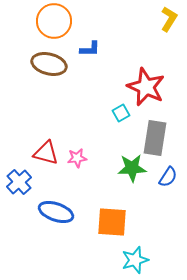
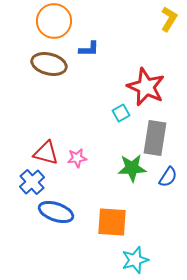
blue L-shape: moved 1 px left
blue cross: moved 13 px right
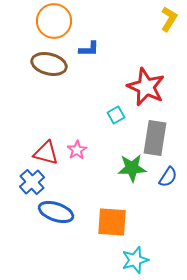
cyan square: moved 5 px left, 2 px down
pink star: moved 8 px up; rotated 24 degrees counterclockwise
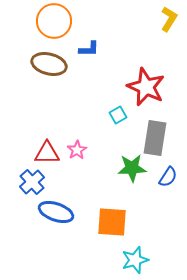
cyan square: moved 2 px right
red triangle: moved 1 px right; rotated 16 degrees counterclockwise
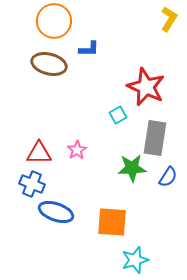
red triangle: moved 8 px left
blue cross: moved 2 px down; rotated 25 degrees counterclockwise
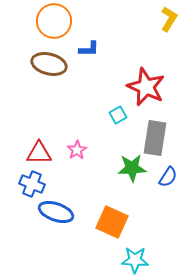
orange square: rotated 20 degrees clockwise
cyan star: rotated 20 degrees clockwise
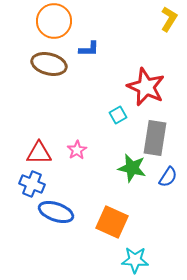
green star: rotated 16 degrees clockwise
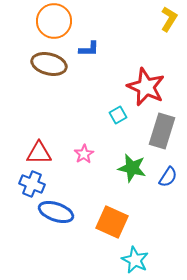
gray rectangle: moved 7 px right, 7 px up; rotated 8 degrees clockwise
pink star: moved 7 px right, 4 px down
cyan star: rotated 24 degrees clockwise
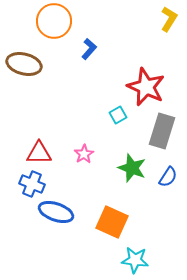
blue L-shape: rotated 50 degrees counterclockwise
brown ellipse: moved 25 px left
green star: rotated 8 degrees clockwise
cyan star: rotated 20 degrees counterclockwise
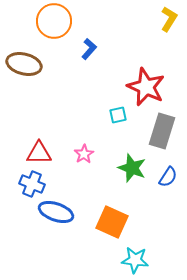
cyan square: rotated 18 degrees clockwise
